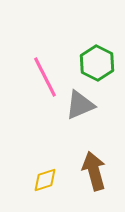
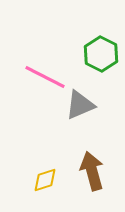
green hexagon: moved 4 px right, 9 px up
pink line: rotated 36 degrees counterclockwise
brown arrow: moved 2 px left
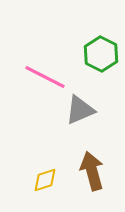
gray triangle: moved 5 px down
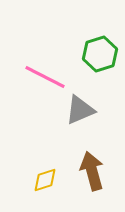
green hexagon: moved 1 px left; rotated 16 degrees clockwise
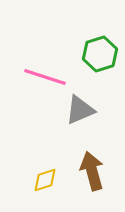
pink line: rotated 9 degrees counterclockwise
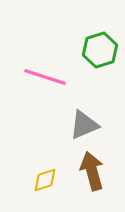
green hexagon: moved 4 px up
gray triangle: moved 4 px right, 15 px down
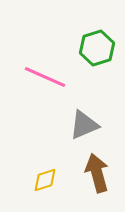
green hexagon: moved 3 px left, 2 px up
pink line: rotated 6 degrees clockwise
brown arrow: moved 5 px right, 2 px down
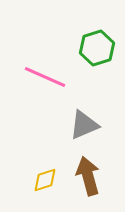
brown arrow: moved 9 px left, 3 px down
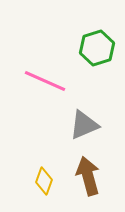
pink line: moved 4 px down
yellow diamond: moved 1 px left, 1 px down; rotated 52 degrees counterclockwise
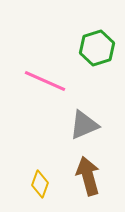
yellow diamond: moved 4 px left, 3 px down
